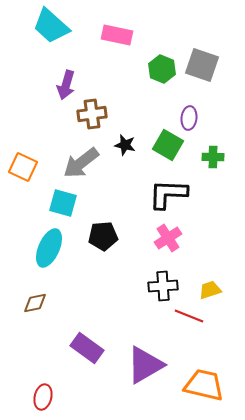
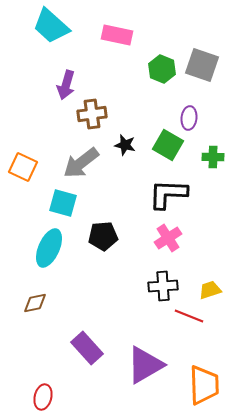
purple rectangle: rotated 12 degrees clockwise
orange trapezoid: rotated 75 degrees clockwise
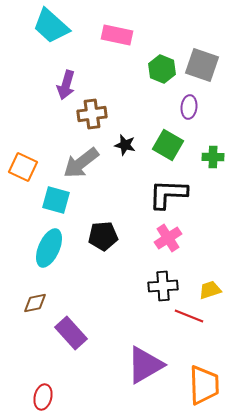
purple ellipse: moved 11 px up
cyan square: moved 7 px left, 3 px up
purple rectangle: moved 16 px left, 15 px up
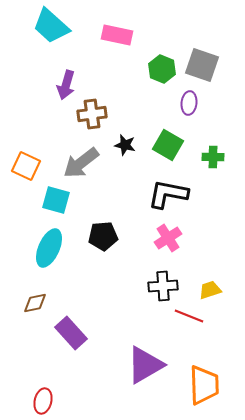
purple ellipse: moved 4 px up
orange square: moved 3 px right, 1 px up
black L-shape: rotated 9 degrees clockwise
red ellipse: moved 4 px down
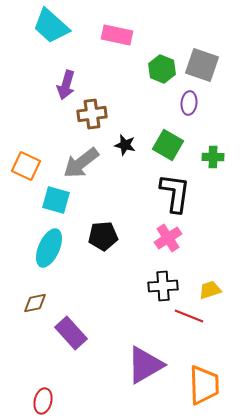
black L-shape: moved 7 px right, 1 px up; rotated 87 degrees clockwise
